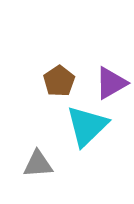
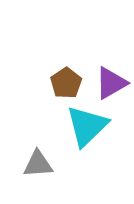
brown pentagon: moved 7 px right, 2 px down
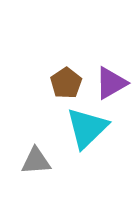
cyan triangle: moved 2 px down
gray triangle: moved 2 px left, 3 px up
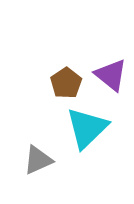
purple triangle: moved 8 px up; rotated 51 degrees counterclockwise
gray triangle: moved 2 px right, 1 px up; rotated 20 degrees counterclockwise
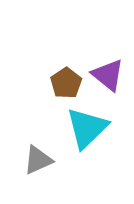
purple triangle: moved 3 px left
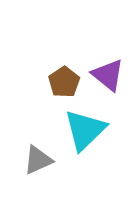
brown pentagon: moved 2 px left, 1 px up
cyan triangle: moved 2 px left, 2 px down
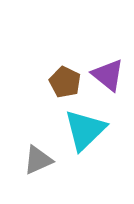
brown pentagon: moved 1 px right; rotated 12 degrees counterclockwise
